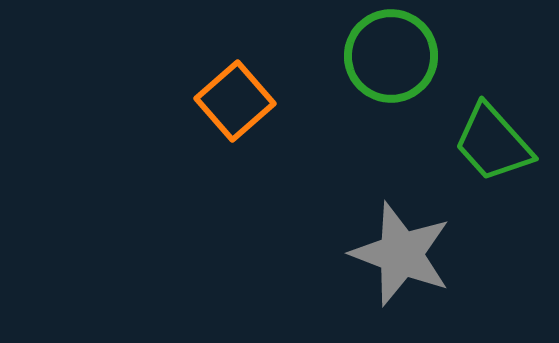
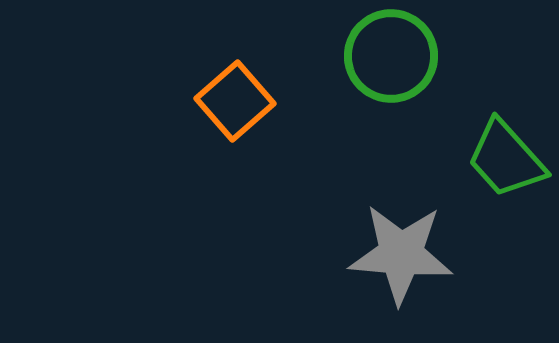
green trapezoid: moved 13 px right, 16 px down
gray star: rotated 16 degrees counterclockwise
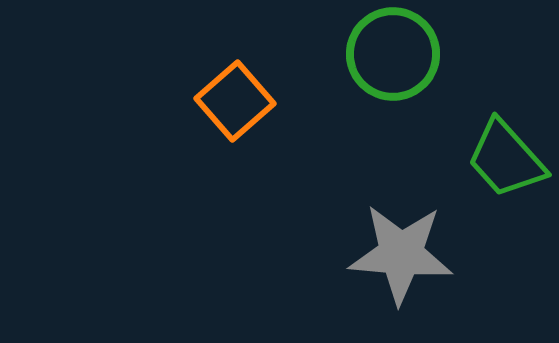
green circle: moved 2 px right, 2 px up
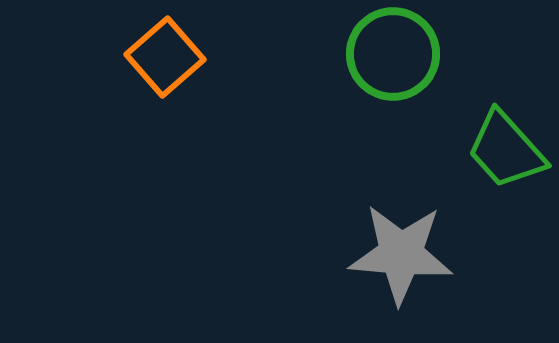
orange square: moved 70 px left, 44 px up
green trapezoid: moved 9 px up
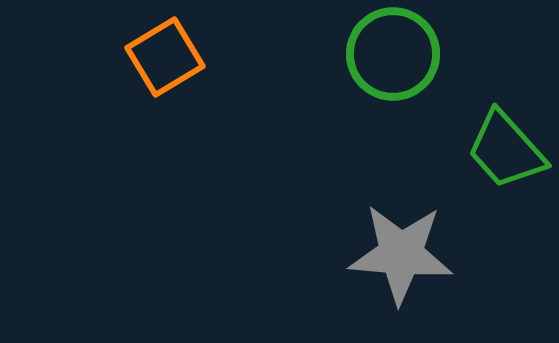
orange square: rotated 10 degrees clockwise
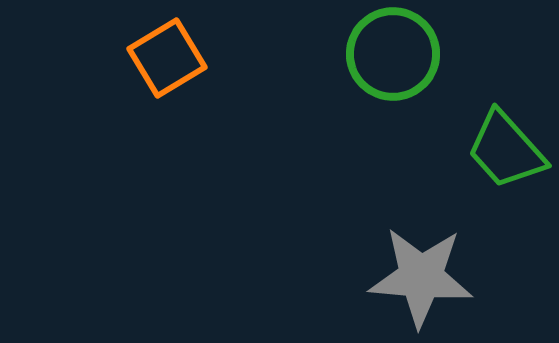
orange square: moved 2 px right, 1 px down
gray star: moved 20 px right, 23 px down
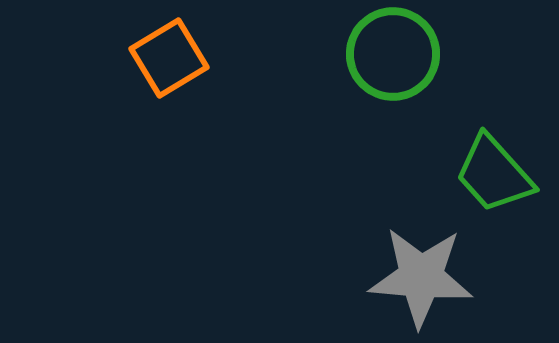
orange square: moved 2 px right
green trapezoid: moved 12 px left, 24 px down
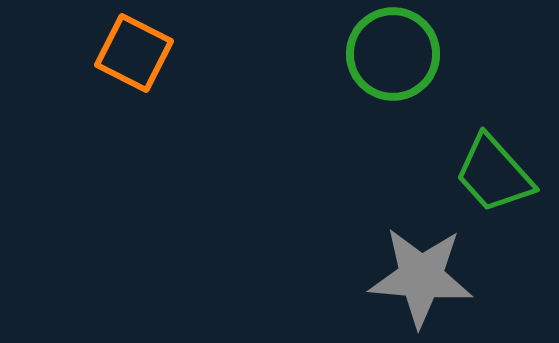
orange square: moved 35 px left, 5 px up; rotated 32 degrees counterclockwise
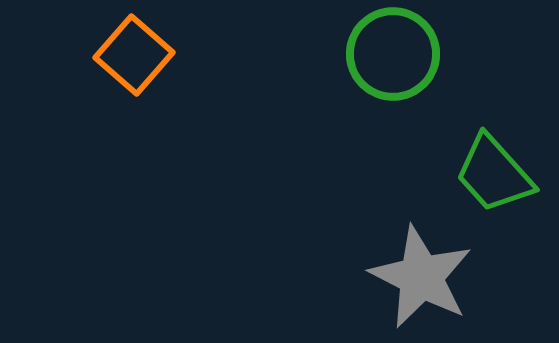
orange square: moved 2 px down; rotated 14 degrees clockwise
gray star: rotated 22 degrees clockwise
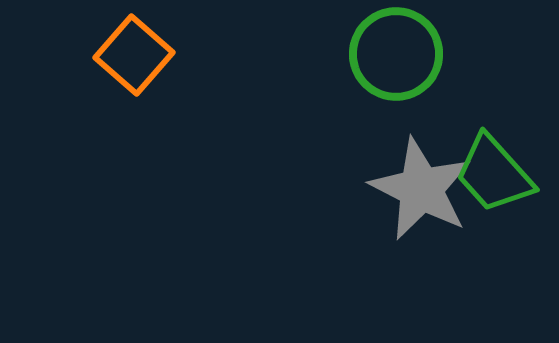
green circle: moved 3 px right
gray star: moved 88 px up
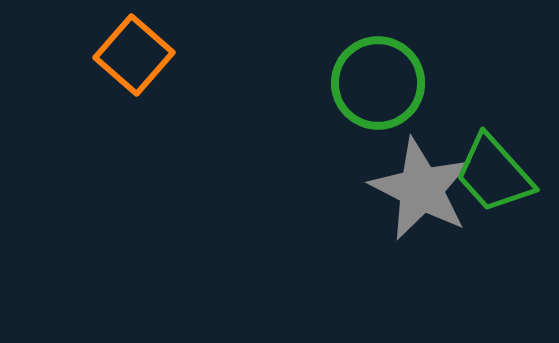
green circle: moved 18 px left, 29 px down
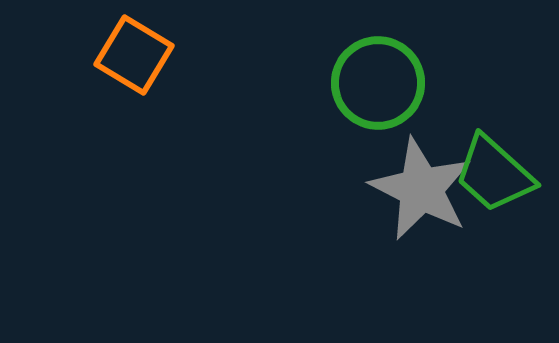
orange square: rotated 10 degrees counterclockwise
green trapezoid: rotated 6 degrees counterclockwise
